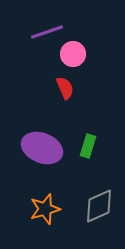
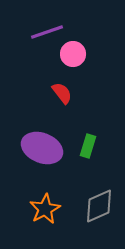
red semicircle: moved 3 px left, 5 px down; rotated 15 degrees counterclockwise
orange star: rotated 12 degrees counterclockwise
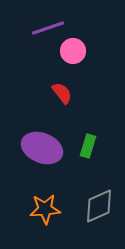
purple line: moved 1 px right, 4 px up
pink circle: moved 3 px up
orange star: rotated 24 degrees clockwise
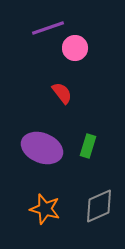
pink circle: moved 2 px right, 3 px up
orange star: rotated 20 degrees clockwise
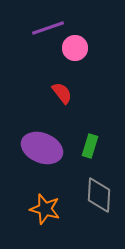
green rectangle: moved 2 px right
gray diamond: moved 11 px up; rotated 63 degrees counterclockwise
